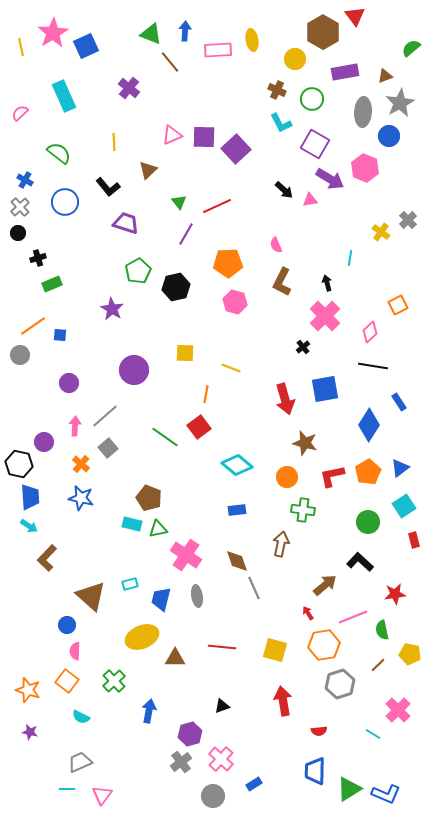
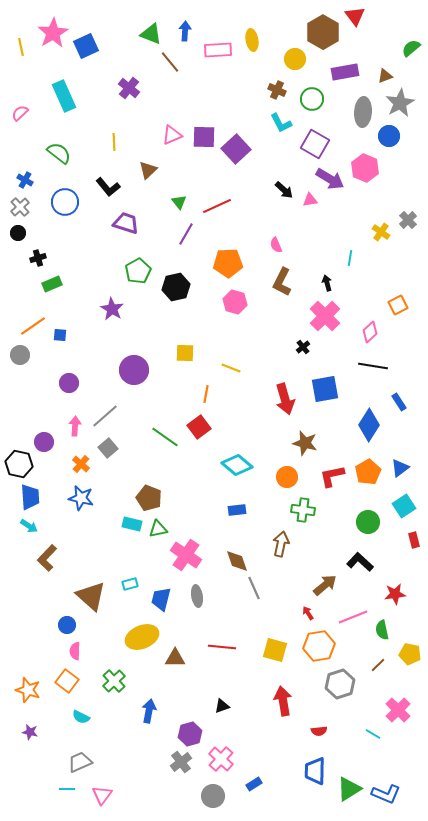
orange hexagon at (324, 645): moved 5 px left, 1 px down
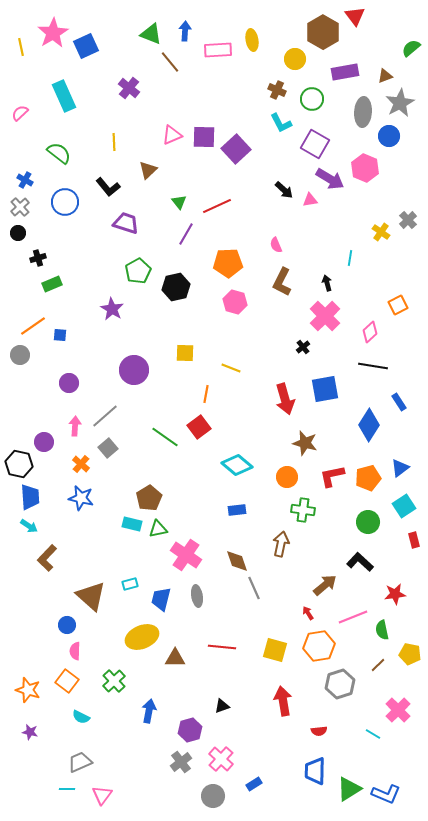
orange pentagon at (368, 472): moved 6 px down; rotated 15 degrees clockwise
brown pentagon at (149, 498): rotated 20 degrees clockwise
purple hexagon at (190, 734): moved 4 px up
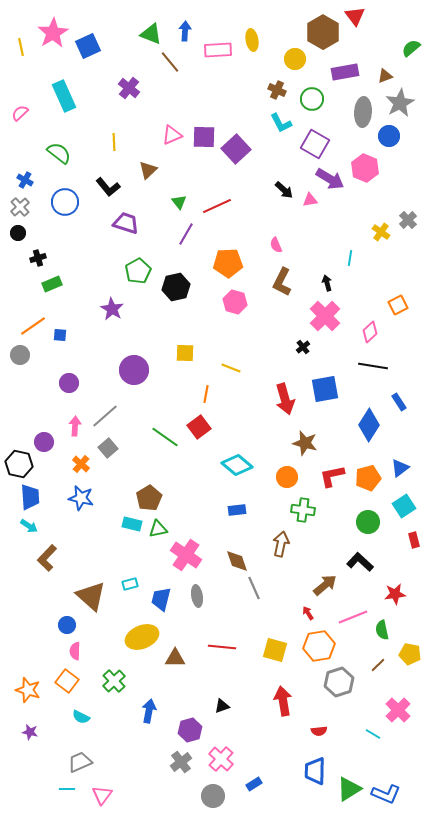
blue square at (86, 46): moved 2 px right
gray hexagon at (340, 684): moved 1 px left, 2 px up
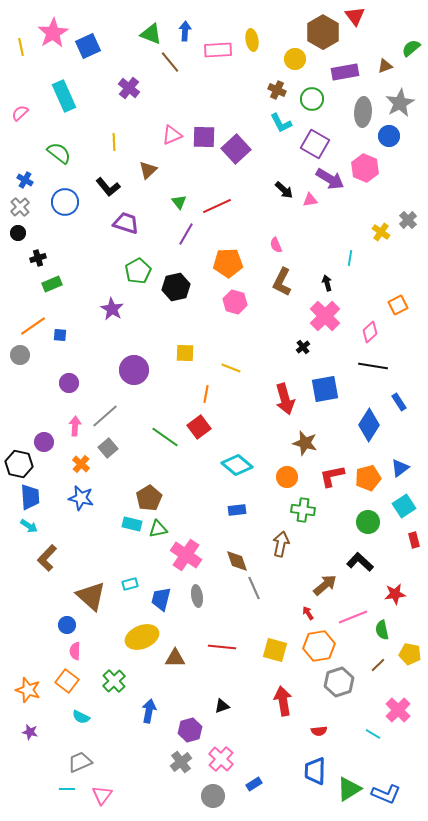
brown triangle at (385, 76): moved 10 px up
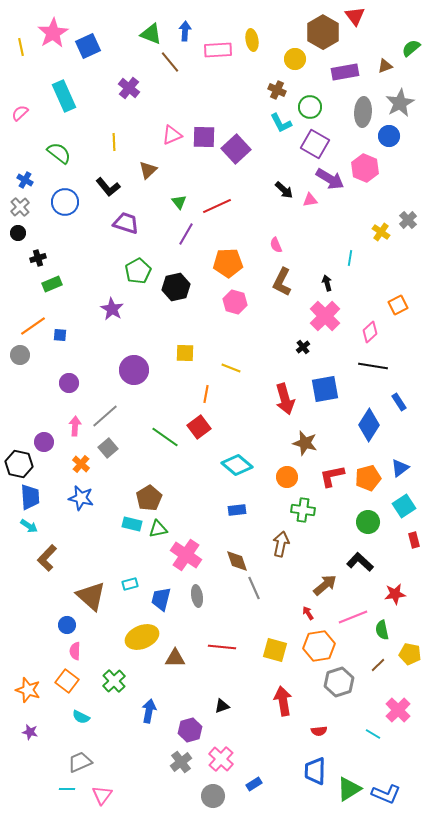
green circle at (312, 99): moved 2 px left, 8 px down
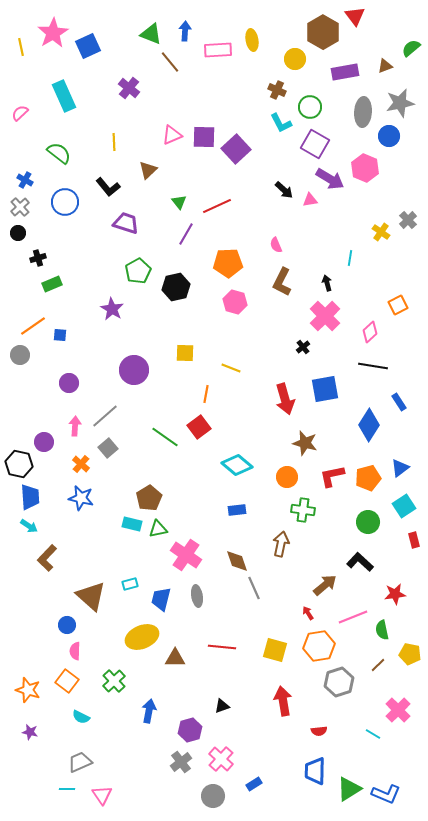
gray star at (400, 103): rotated 16 degrees clockwise
pink triangle at (102, 795): rotated 10 degrees counterclockwise
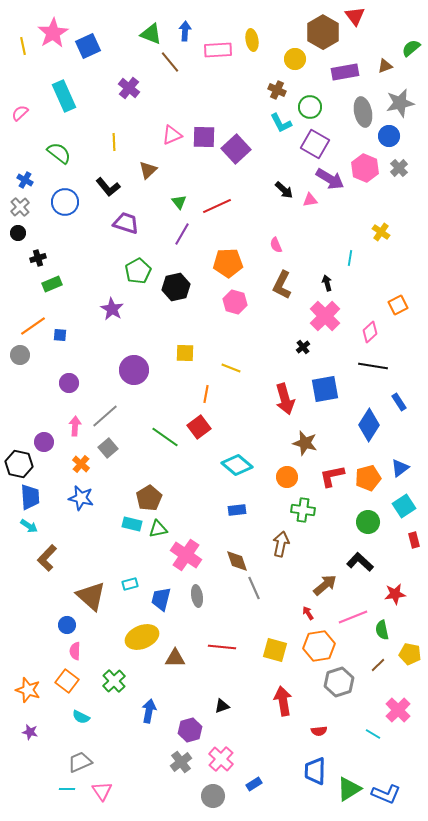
yellow line at (21, 47): moved 2 px right, 1 px up
gray ellipse at (363, 112): rotated 16 degrees counterclockwise
gray cross at (408, 220): moved 9 px left, 52 px up
purple line at (186, 234): moved 4 px left
brown L-shape at (282, 282): moved 3 px down
pink triangle at (102, 795): moved 4 px up
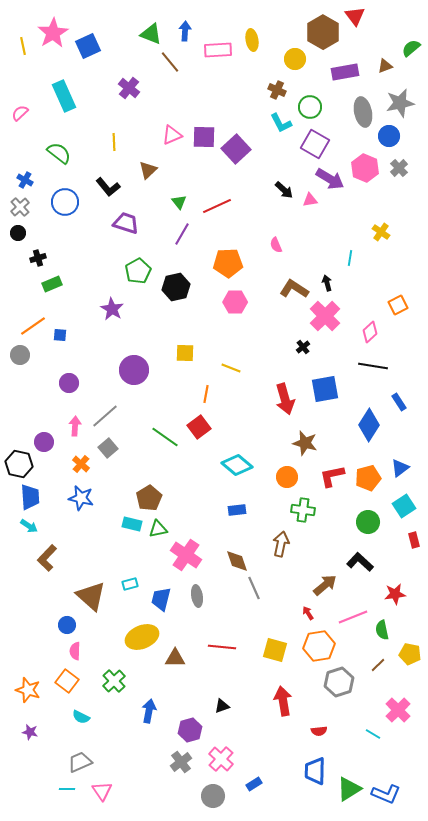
brown L-shape at (282, 285): moved 12 px right, 4 px down; rotated 96 degrees clockwise
pink hexagon at (235, 302): rotated 15 degrees counterclockwise
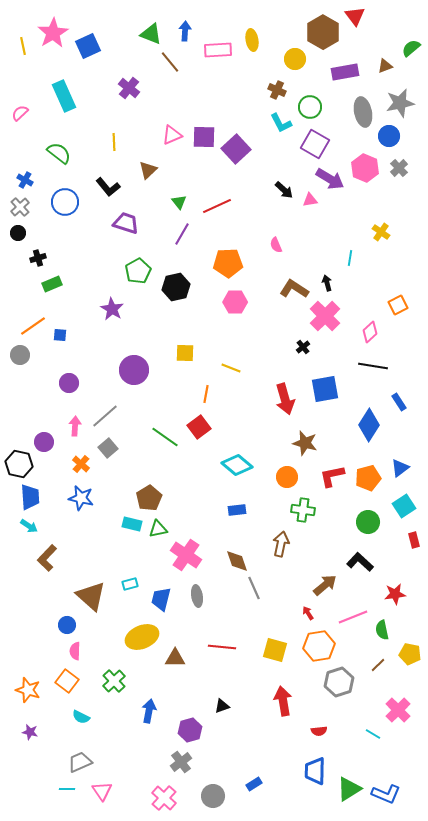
pink cross at (221, 759): moved 57 px left, 39 px down
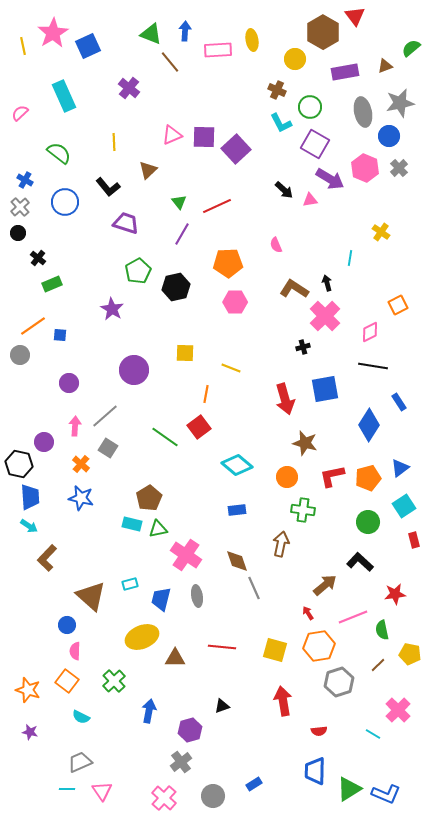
black cross at (38, 258): rotated 35 degrees counterclockwise
pink diamond at (370, 332): rotated 15 degrees clockwise
black cross at (303, 347): rotated 24 degrees clockwise
gray square at (108, 448): rotated 18 degrees counterclockwise
